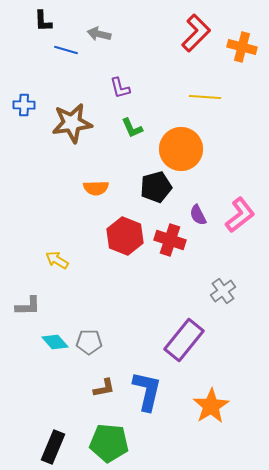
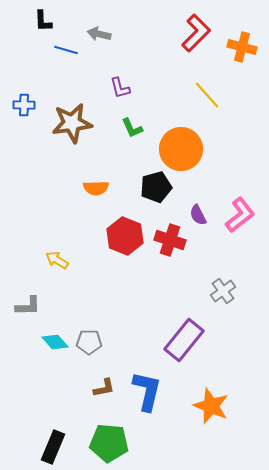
yellow line: moved 2 px right, 2 px up; rotated 44 degrees clockwise
orange star: rotated 18 degrees counterclockwise
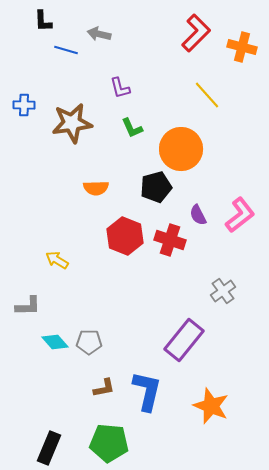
black rectangle: moved 4 px left, 1 px down
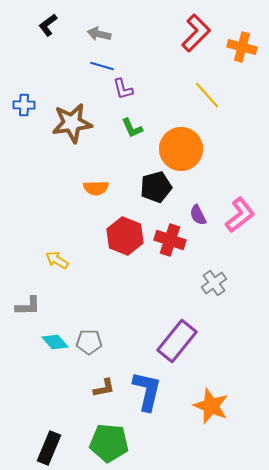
black L-shape: moved 5 px right, 4 px down; rotated 55 degrees clockwise
blue line: moved 36 px right, 16 px down
purple L-shape: moved 3 px right, 1 px down
gray cross: moved 9 px left, 8 px up
purple rectangle: moved 7 px left, 1 px down
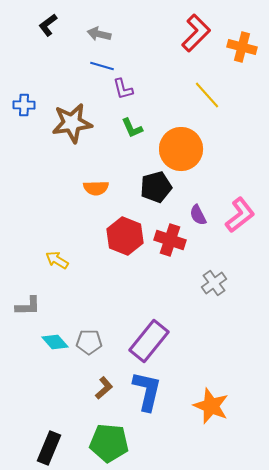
purple rectangle: moved 28 px left
brown L-shape: rotated 30 degrees counterclockwise
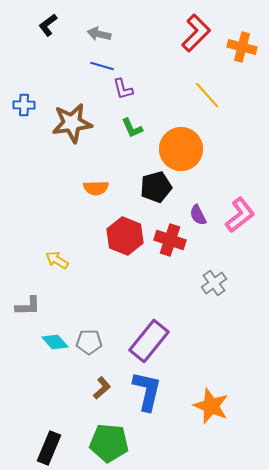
brown L-shape: moved 2 px left
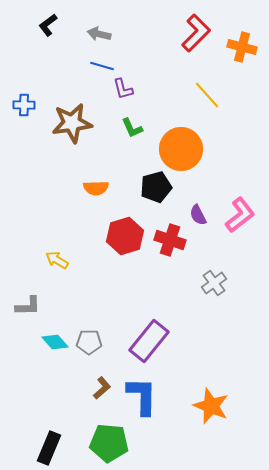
red hexagon: rotated 21 degrees clockwise
blue L-shape: moved 5 px left, 5 px down; rotated 12 degrees counterclockwise
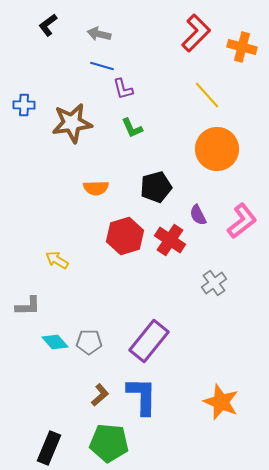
orange circle: moved 36 px right
pink L-shape: moved 2 px right, 6 px down
red cross: rotated 16 degrees clockwise
brown L-shape: moved 2 px left, 7 px down
orange star: moved 10 px right, 4 px up
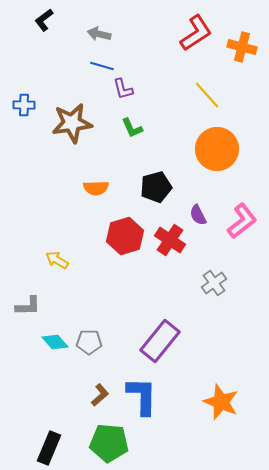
black L-shape: moved 4 px left, 5 px up
red L-shape: rotated 12 degrees clockwise
purple rectangle: moved 11 px right
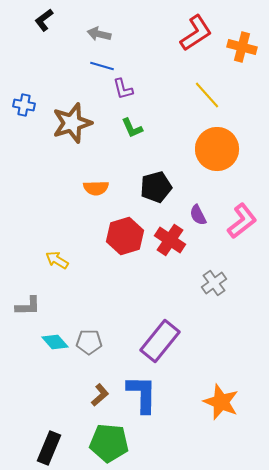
blue cross: rotated 10 degrees clockwise
brown star: rotated 9 degrees counterclockwise
blue L-shape: moved 2 px up
